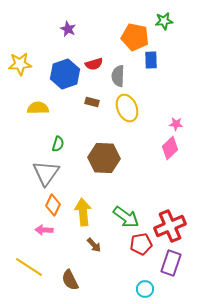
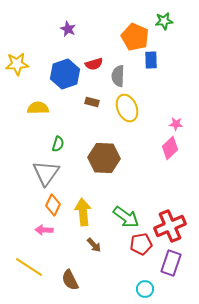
orange pentagon: rotated 12 degrees clockwise
yellow star: moved 3 px left
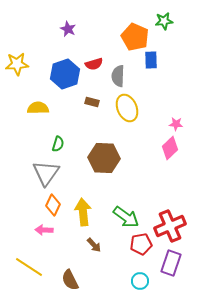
cyan circle: moved 5 px left, 8 px up
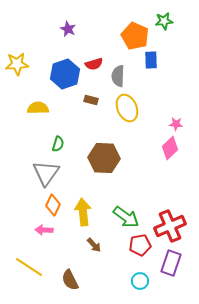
orange pentagon: moved 1 px up
brown rectangle: moved 1 px left, 2 px up
red pentagon: moved 1 px left, 1 px down
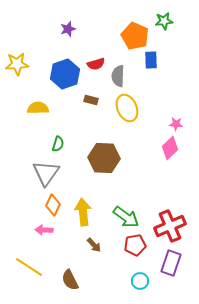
purple star: rotated 28 degrees clockwise
red semicircle: moved 2 px right
red pentagon: moved 5 px left
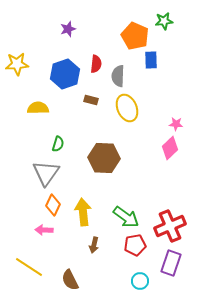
red semicircle: rotated 66 degrees counterclockwise
brown arrow: rotated 56 degrees clockwise
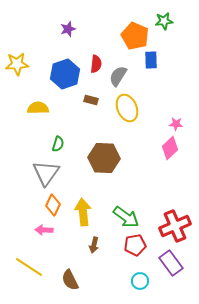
gray semicircle: rotated 30 degrees clockwise
red cross: moved 5 px right
purple rectangle: rotated 55 degrees counterclockwise
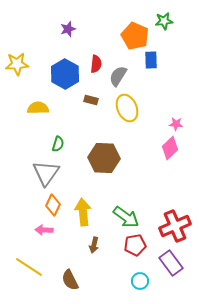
blue hexagon: rotated 12 degrees counterclockwise
